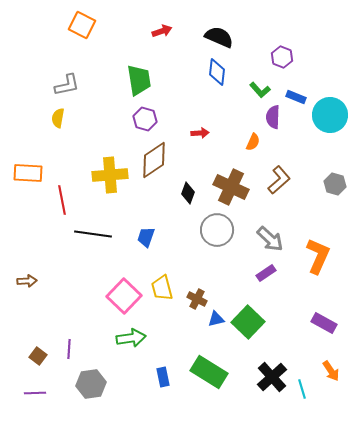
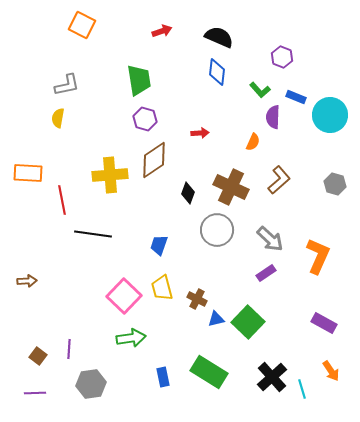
blue trapezoid at (146, 237): moved 13 px right, 8 px down
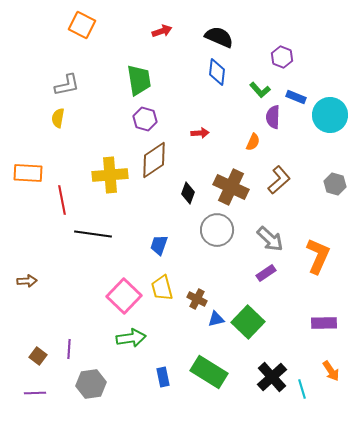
purple rectangle at (324, 323): rotated 30 degrees counterclockwise
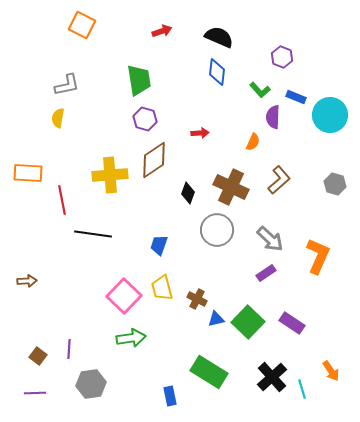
purple rectangle at (324, 323): moved 32 px left; rotated 35 degrees clockwise
blue rectangle at (163, 377): moved 7 px right, 19 px down
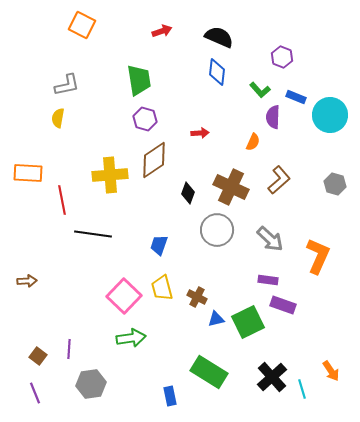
purple rectangle at (266, 273): moved 2 px right, 7 px down; rotated 42 degrees clockwise
brown cross at (197, 299): moved 2 px up
green square at (248, 322): rotated 20 degrees clockwise
purple rectangle at (292, 323): moved 9 px left, 18 px up; rotated 15 degrees counterclockwise
purple line at (35, 393): rotated 70 degrees clockwise
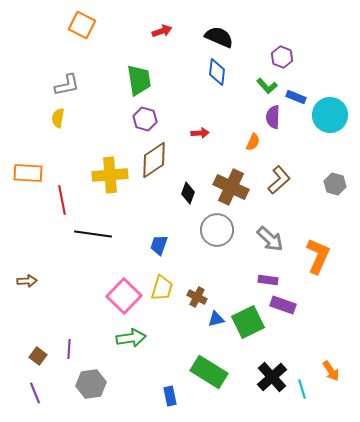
green L-shape at (260, 90): moved 7 px right, 4 px up
yellow trapezoid at (162, 288): rotated 148 degrees counterclockwise
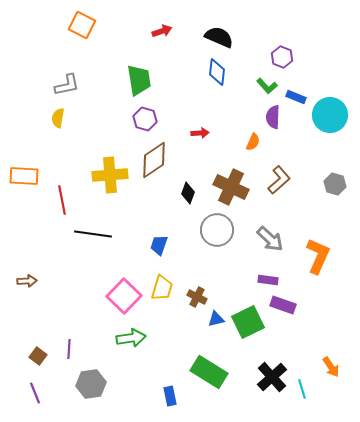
orange rectangle at (28, 173): moved 4 px left, 3 px down
orange arrow at (331, 371): moved 4 px up
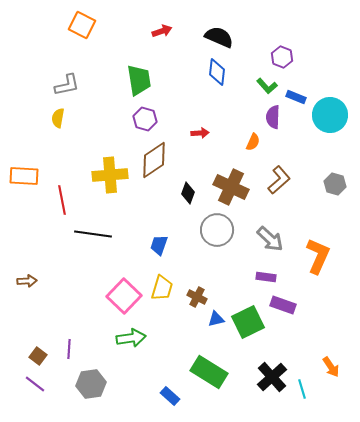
purple rectangle at (268, 280): moved 2 px left, 3 px up
purple line at (35, 393): moved 9 px up; rotated 30 degrees counterclockwise
blue rectangle at (170, 396): rotated 36 degrees counterclockwise
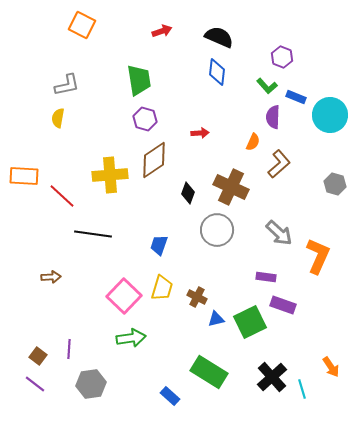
brown L-shape at (279, 180): moved 16 px up
red line at (62, 200): moved 4 px up; rotated 36 degrees counterclockwise
gray arrow at (270, 239): moved 9 px right, 6 px up
brown arrow at (27, 281): moved 24 px right, 4 px up
green square at (248, 322): moved 2 px right
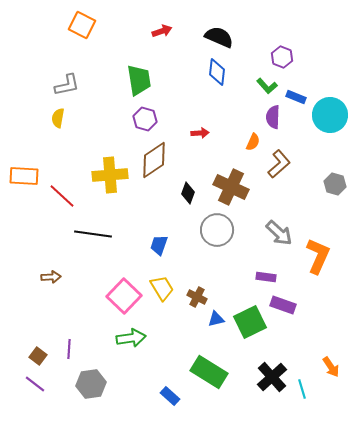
yellow trapezoid at (162, 288): rotated 48 degrees counterclockwise
